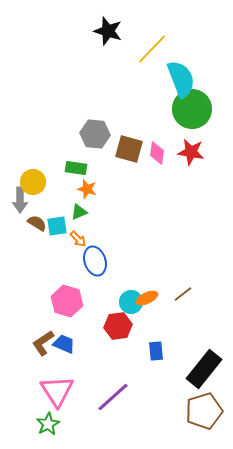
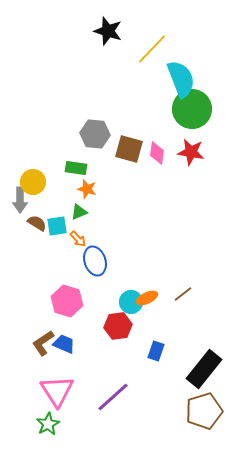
blue rectangle: rotated 24 degrees clockwise
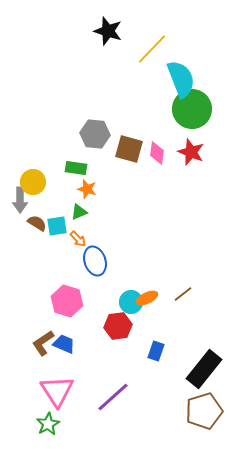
red star: rotated 12 degrees clockwise
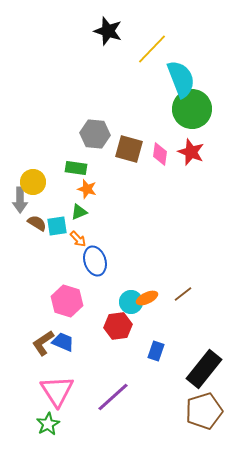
pink diamond: moved 3 px right, 1 px down
blue trapezoid: moved 1 px left, 2 px up
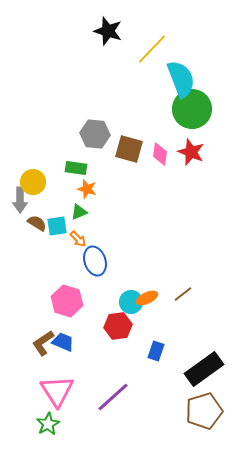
black rectangle: rotated 15 degrees clockwise
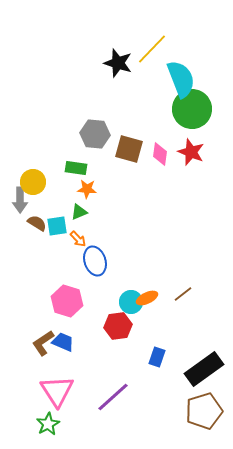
black star: moved 10 px right, 32 px down
orange star: rotated 12 degrees counterclockwise
blue rectangle: moved 1 px right, 6 px down
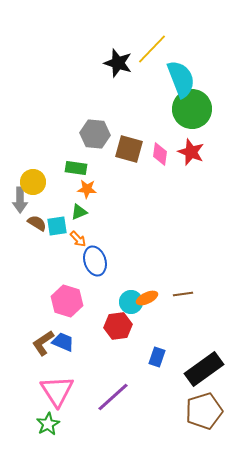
brown line: rotated 30 degrees clockwise
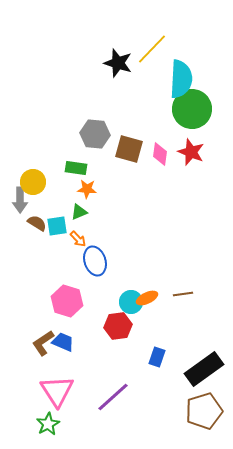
cyan semicircle: rotated 24 degrees clockwise
